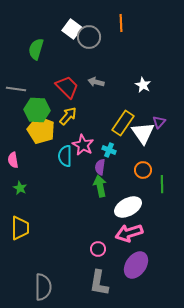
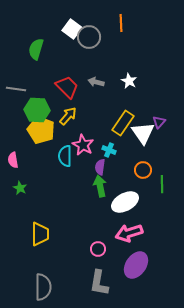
white star: moved 14 px left, 4 px up
white ellipse: moved 3 px left, 5 px up
yellow trapezoid: moved 20 px right, 6 px down
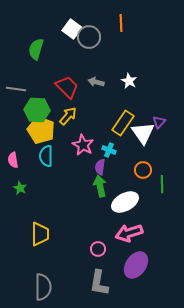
cyan semicircle: moved 19 px left
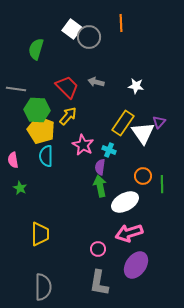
white star: moved 7 px right, 5 px down; rotated 21 degrees counterclockwise
orange circle: moved 6 px down
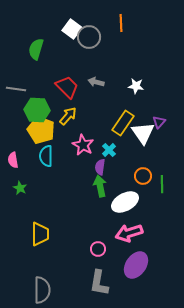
cyan cross: rotated 24 degrees clockwise
gray semicircle: moved 1 px left, 3 px down
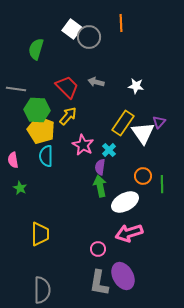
purple ellipse: moved 13 px left, 11 px down; rotated 64 degrees counterclockwise
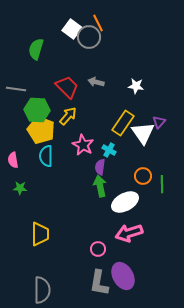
orange line: moved 23 px left; rotated 24 degrees counterclockwise
cyan cross: rotated 16 degrees counterclockwise
green star: rotated 24 degrees counterclockwise
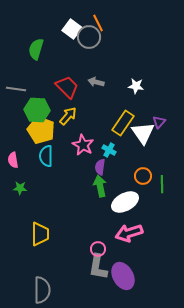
gray L-shape: moved 1 px left, 16 px up
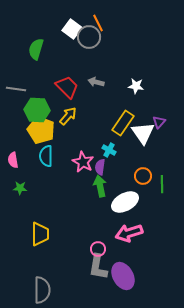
pink star: moved 17 px down
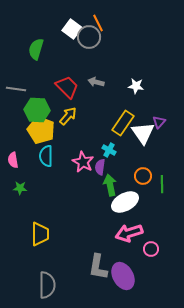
green arrow: moved 10 px right, 1 px up
pink circle: moved 53 px right
gray semicircle: moved 5 px right, 5 px up
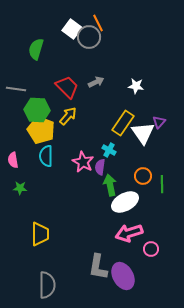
gray arrow: rotated 140 degrees clockwise
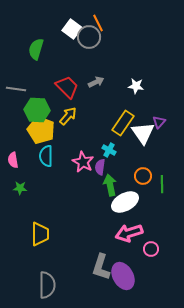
gray L-shape: moved 3 px right; rotated 8 degrees clockwise
